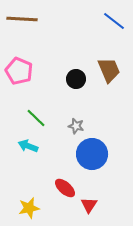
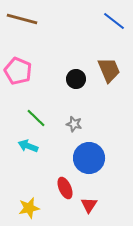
brown line: rotated 12 degrees clockwise
pink pentagon: moved 1 px left
gray star: moved 2 px left, 2 px up
blue circle: moved 3 px left, 4 px down
red ellipse: rotated 25 degrees clockwise
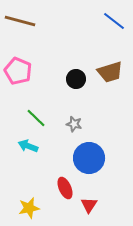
brown line: moved 2 px left, 2 px down
brown trapezoid: moved 1 px right, 2 px down; rotated 96 degrees clockwise
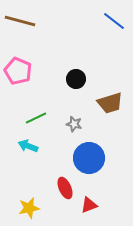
brown trapezoid: moved 31 px down
green line: rotated 70 degrees counterclockwise
red triangle: rotated 36 degrees clockwise
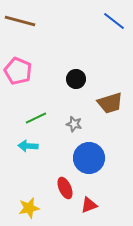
cyan arrow: rotated 18 degrees counterclockwise
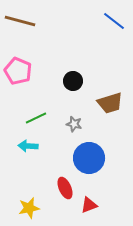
black circle: moved 3 px left, 2 px down
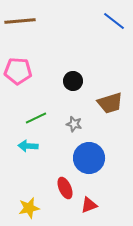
brown line: rotated 20 degrees counterclockwise
pink pentagon: rotated 20 degrees counterclockwise
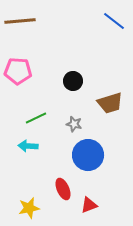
blue circle: moved 1 px left, 3 px up
red ellipse: moved 2 px left, 1 px down
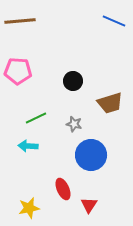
blue line: rotated 15 degrees counterclockwise
blue circle: moved 3 px right
red triangle: rotated 36 degrees counterclockwise
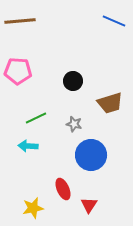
yellow star: moved 4 px right
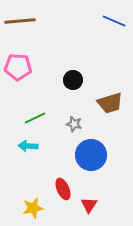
pink pentagon: moved 4 px up
black circle: moved 1 px up
green line: moved 1 px left
